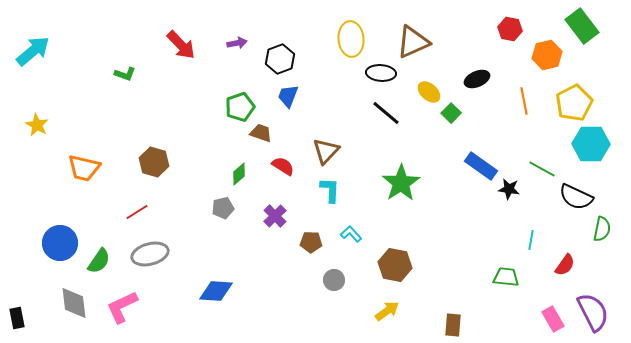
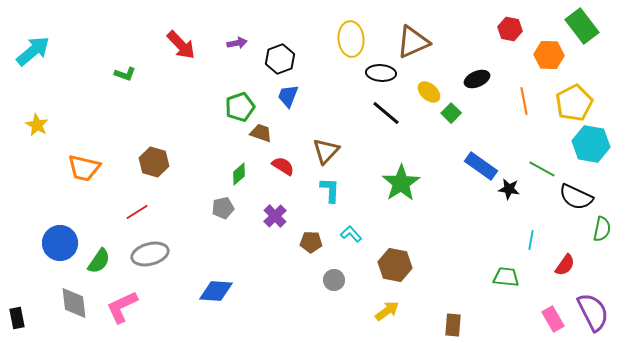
orange hexagon at (547, 55): moved 2 px right; rotated 16 degrees clockwise
cyan hexagon at (591, 144): rotated 9 degrees clockwise
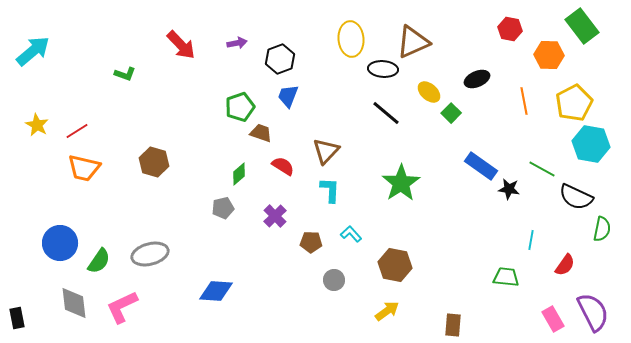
black ellipse at (381, 73): moved 2 px right, 4 px up
red line at (137, 212): moved 60 px left, 81 px up
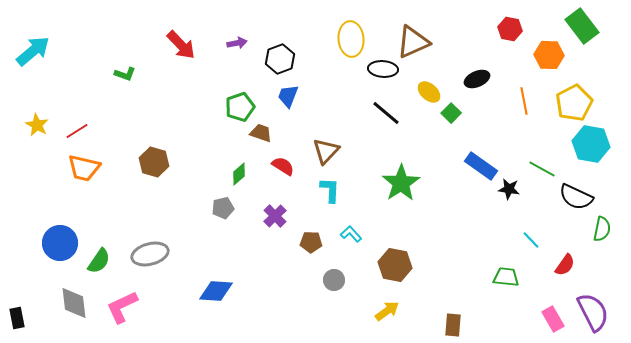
cyan line at (531, 240): rotated 54 degrees counterclockwise
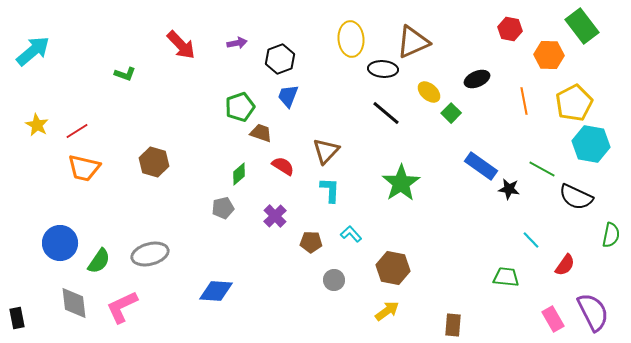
green semicircle at (602, 229): moved 9 px right, 6 px down
brown hexagon at (395, 265): moved 2 px left, 3 px down
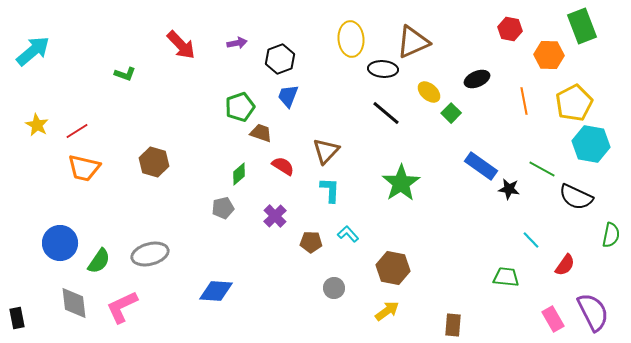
green rectangle at (582, 26): rotated 16 degrees clockwise
cyan L-shape at (351, 234): moved 3 px left
gray circle at (334, 280): moved 8 px down
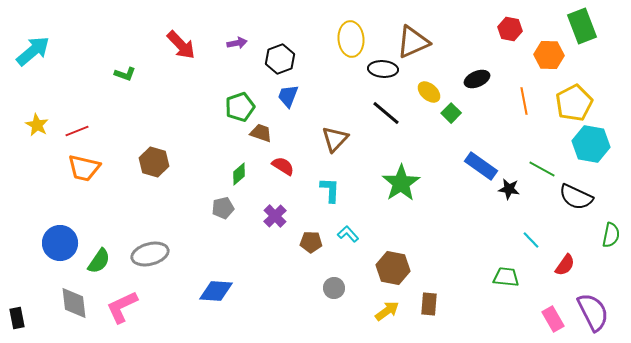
red line at (77, 131): rotated 10 degrees clockwise
brown triangle at (326, 151): moved 9 px right, 12 px up
brown rectangle at (453, 325): moved 24 px left, 21 px up
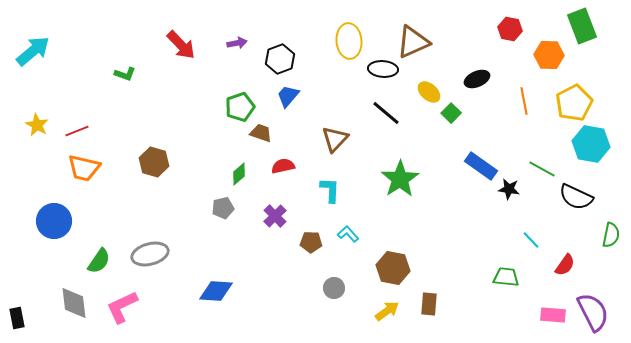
yellow ellipse at (351, 39): moved 2 px left, 2 px down
blue trapezoid at (288, 96): rotated 20 degrees clockwise
red semicircle at (283, 166): rotated 45 degrees counterclockwise
green star at (401, 183): moved 1 px left, 4 px up
blue circle at (60, 243): moved 6 px left, 22 px up
pink rectangle at (553, 319): moved 4 px up; rotated 55 degrees counterclockwise
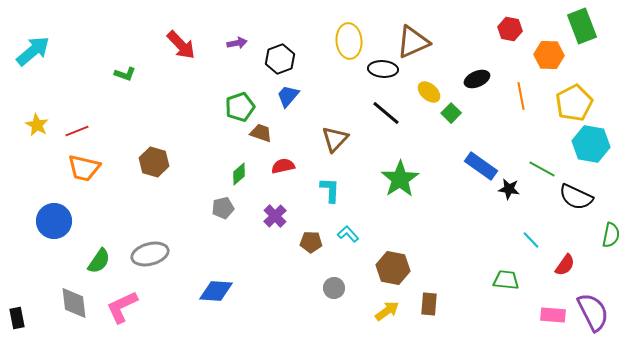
orange line at (524, 101): moved 3 px left, 5 px up
green trapezoid at (506, 277): moved 3 px down
